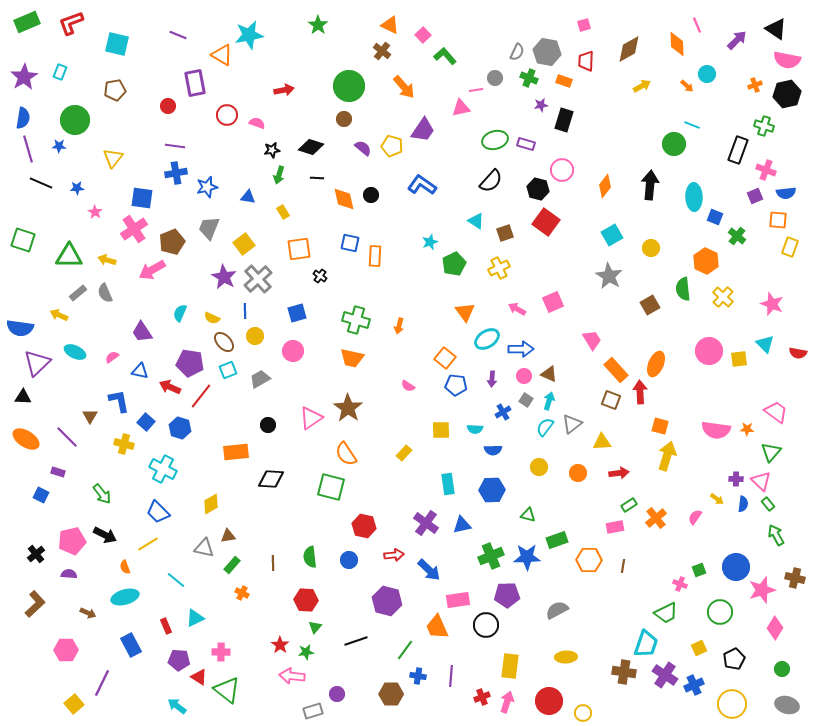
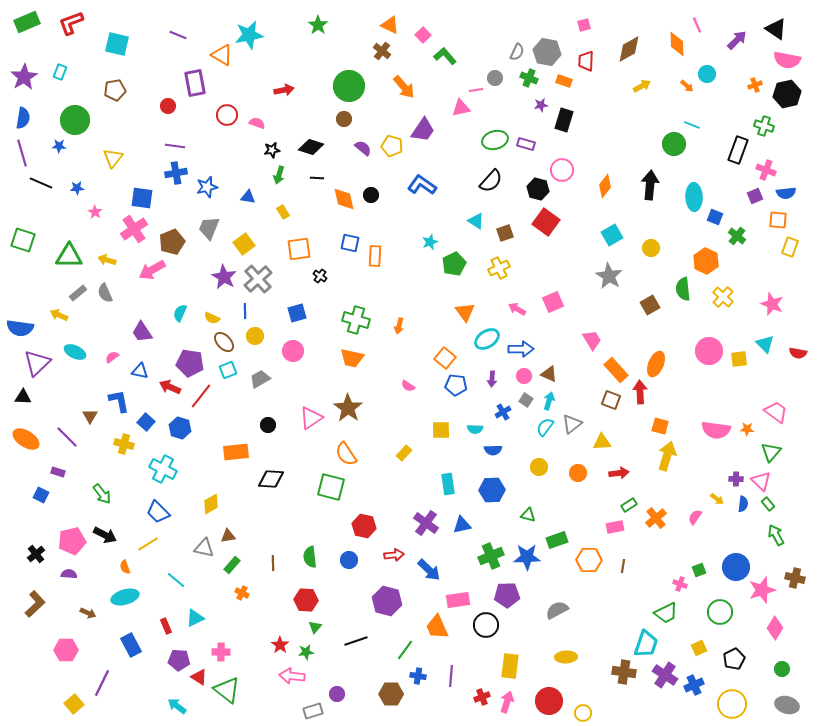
purple line at (28, 149): moved 6 px left, 4 px down
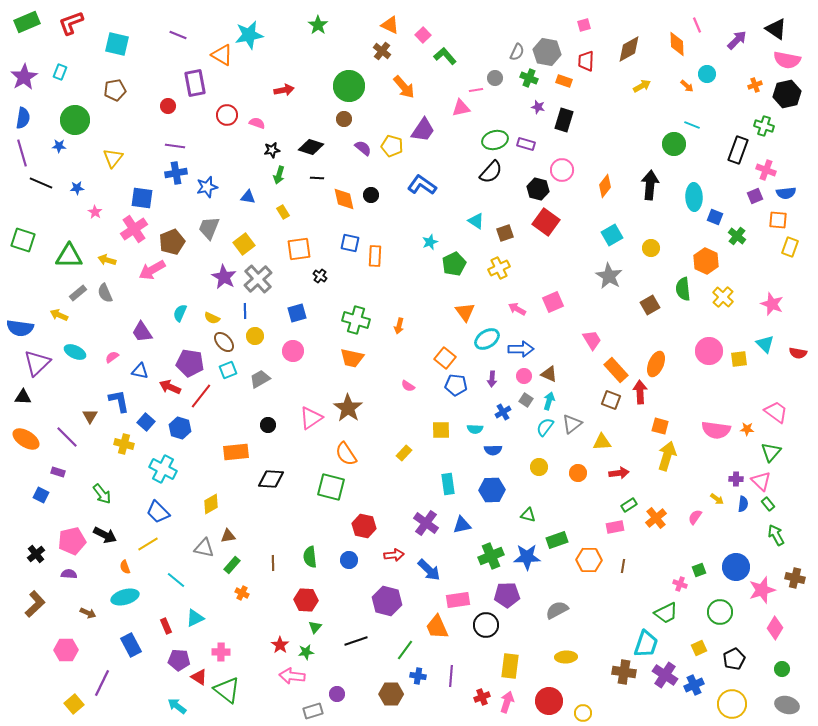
purple star at (541, 105): moved 3 px left, 2 px down; rotated 24 degrees clockwise
black semicircle at (491, 181): moved 9 px up
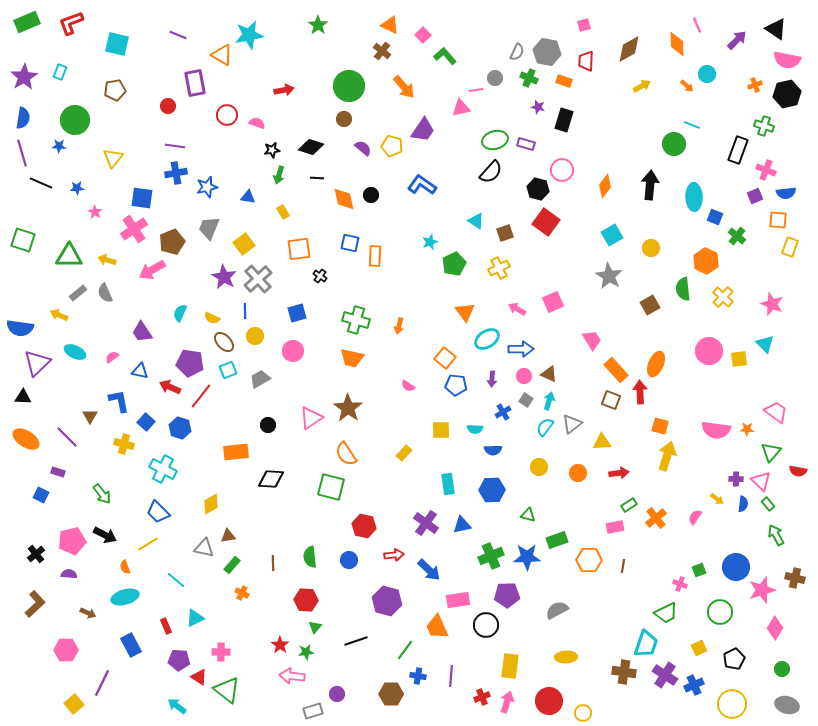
red semicircle at (798, 353): moved 118 px down
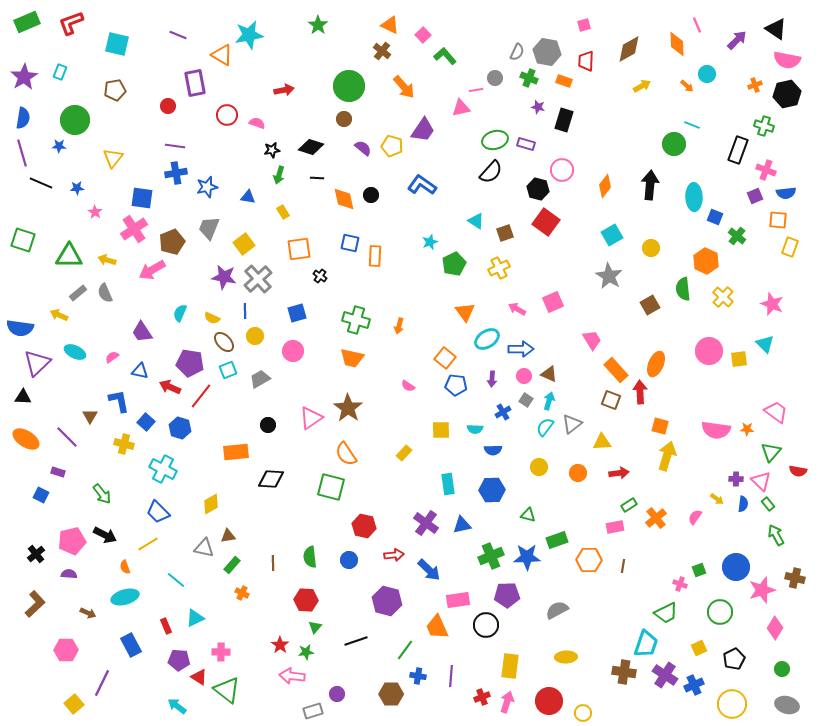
purple star at (224, 277): rotated 20 degrees counterclockwise
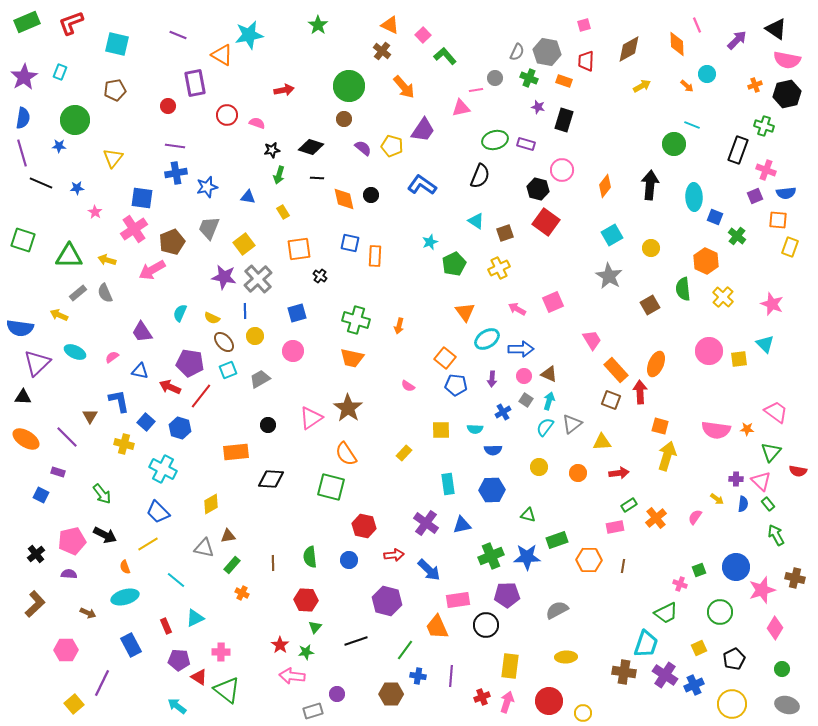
black semicircle at (491, 172): moved 11 px left, 4 px down; rotated 20 degrees counterclockwise
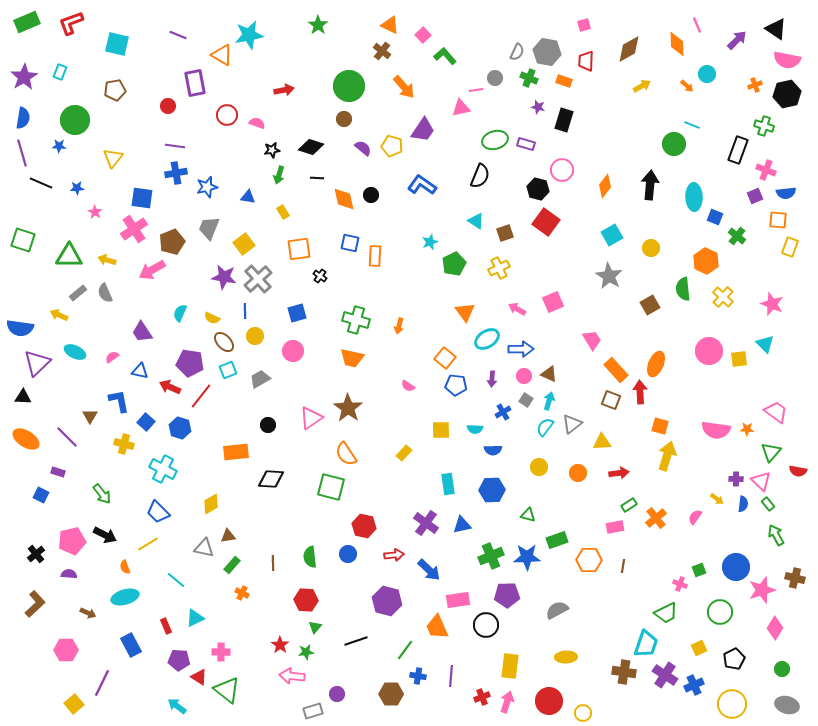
blue circle at (349, 560): moved 1 px left, 6 px up
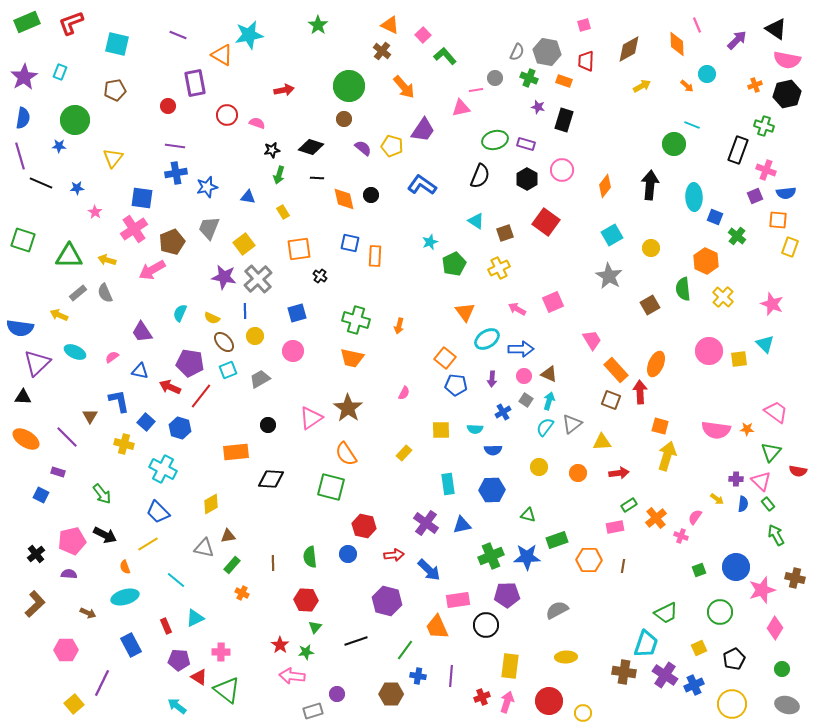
purple line at (22, 153): moved 2 px left, 3 px down
black hexagon at (538, 189): moved 11 px left, 10 px up; rotated 15 degrees clockwise
pink semicircle at (408, 386): moved 4 px left, 7 px down; rotated 96 degrees counterclockwise
pink cross at (680, 584): moved 1 px right, 48 px up
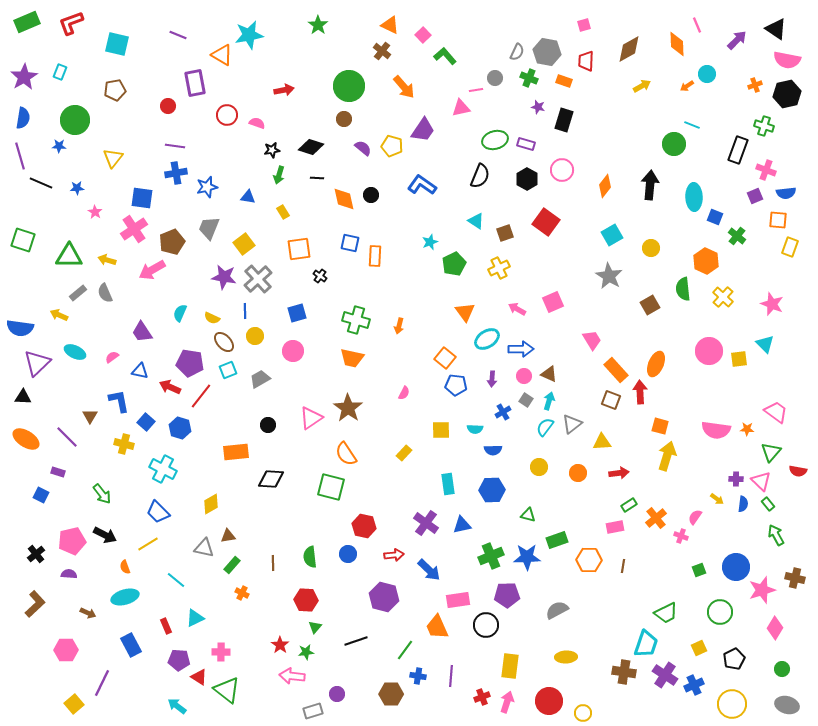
orange arrow at (687, 86): rotated 104 degrees clockwise
purple hexagon at (387, 601): moved 3 px left, 4 px up
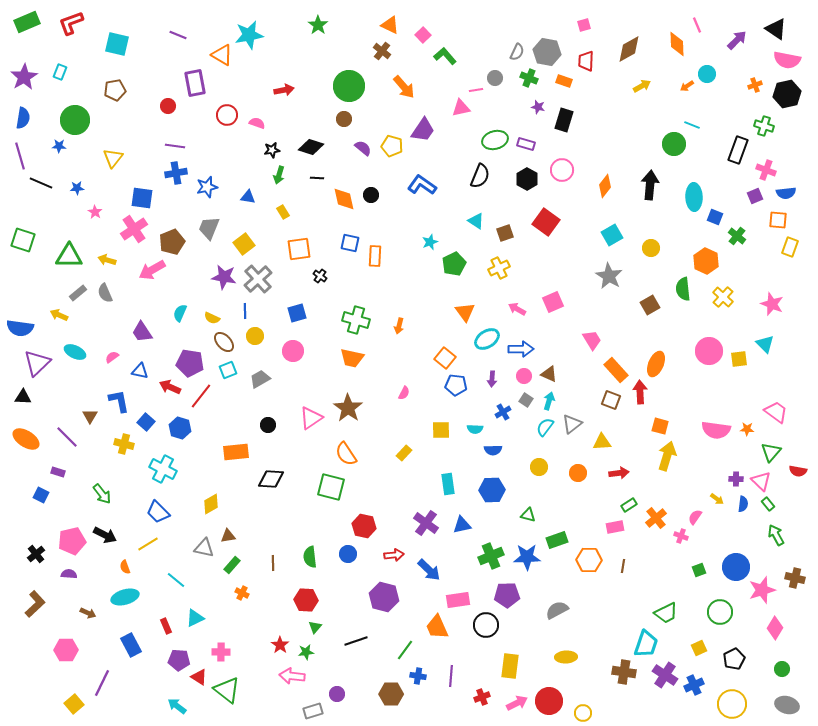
pink arrow at (507, 702): moved 10 px right, 1 px down; rotated 45 degrees clockwise
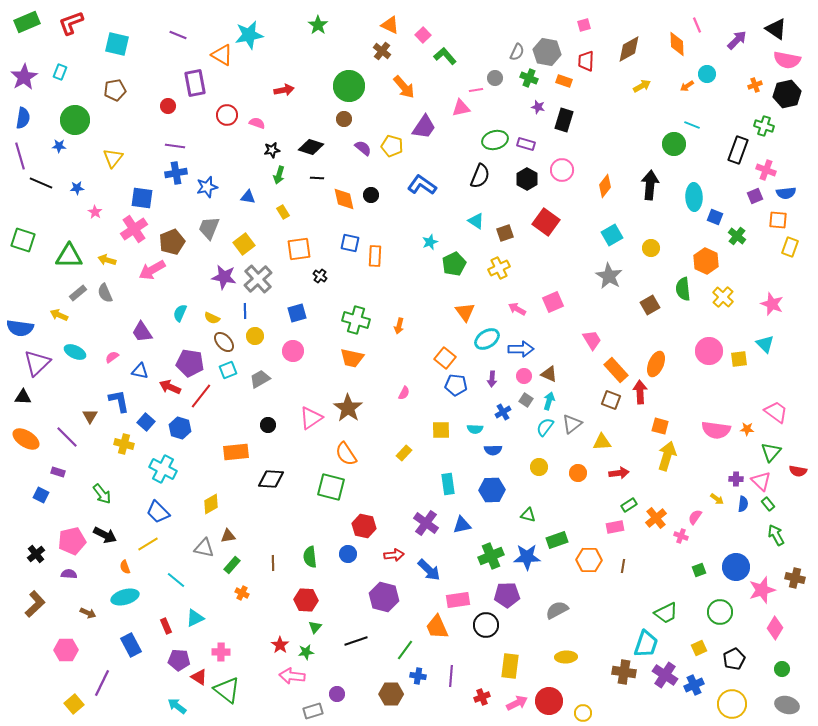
purple trapezoid at (423, 130): moved 1 px right, 3 px up
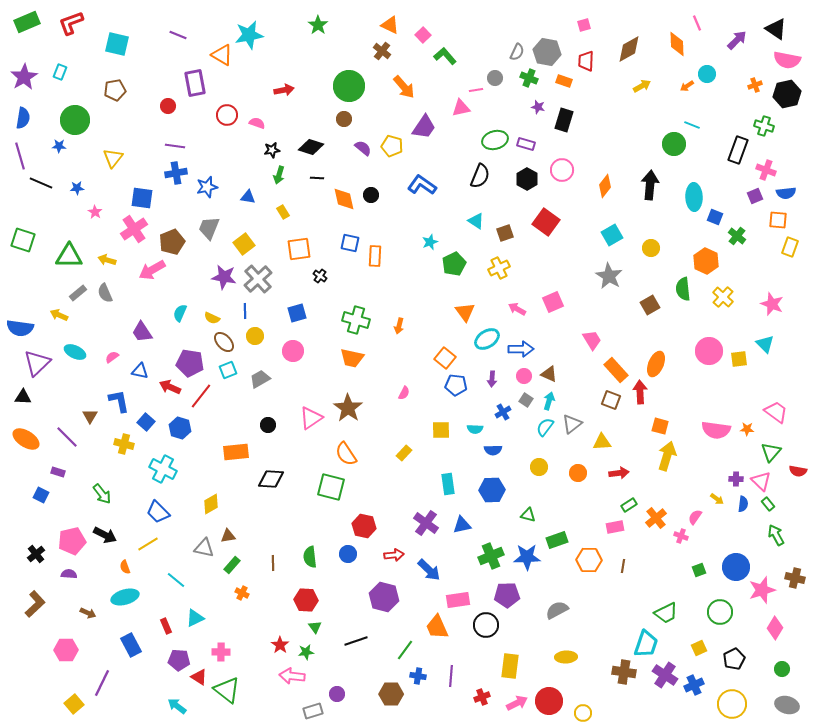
pink line at (697, 25): moved 2 px up
green triangle at (315, 627): rotated 16 degrees counterclockwise
